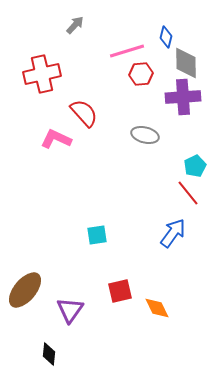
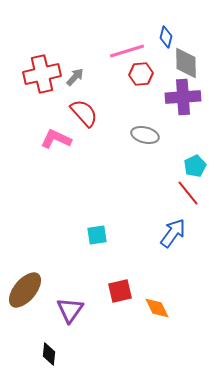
gray arrow: moved 52 px down
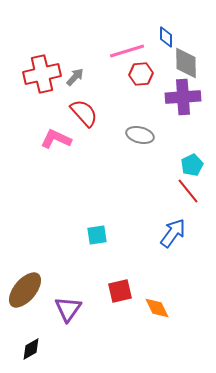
blue diamond: rotated 15 degrees counterclockwise
gray ellipse: moved 5 px left
cyan pentagon: moved 3 px left, 1 px up
red line: moved 2 px up
purple triangle: moved 2 px left, 1 px up
black diamond: moved 18 px left, 5 px up; rotated 55 degrees clockwise
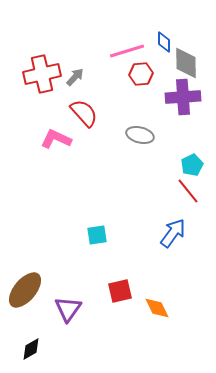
blue diamond: moved 2 px left, 5 px down
